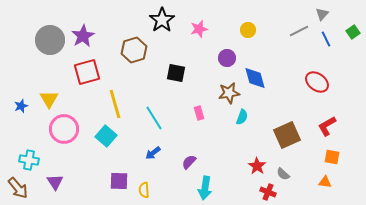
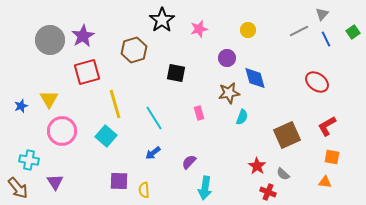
pink circle: moved 2 px left, 2 px down
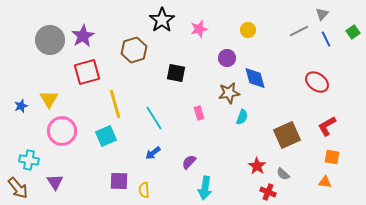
cyan square: rotated 25 degrees clockwise
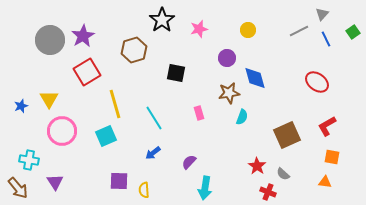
red square: rotated 16 degrees counterclockwise
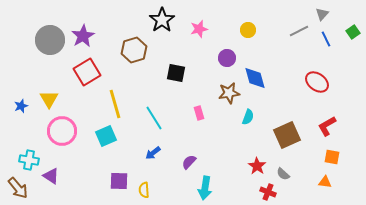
cyan semicircle: moved 6 px right
purple triangle: moved 4 px left, 6 px up; rotated 24 degrees counterclockwise
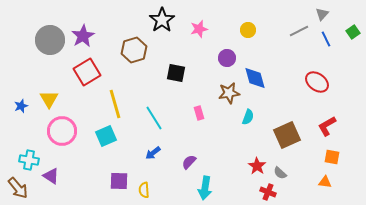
gray semicircle: moved 3 px left, 1 px up
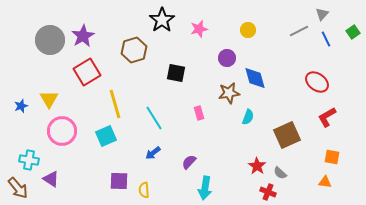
red L-shape: moved 9 px up
purple triangle: moved 3 px down
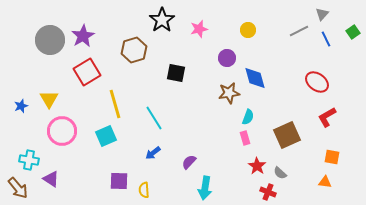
pink rectangle: moved 46 px right, 25 px down
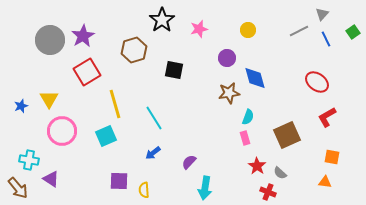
black square: moved 2 px left, 3 px up
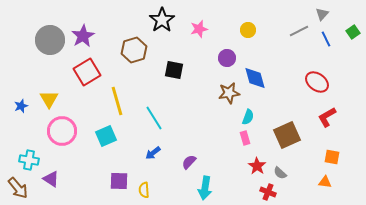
yellow line: moved 2 px right, 3 px up
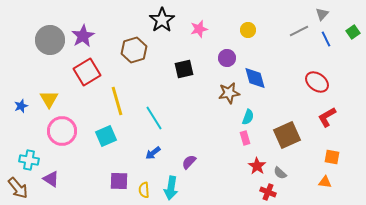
black square: moved 10 px right, 1 px up; rotated 24 degrees counterclockwise
cyan arrow: moved 34 px left
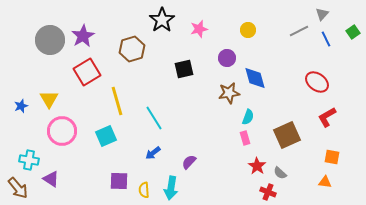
brown hexagon: moved 2 px left, 1 px up
